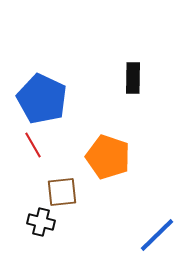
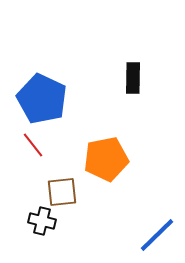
red line: rotated 8 degrees counterclockwise
orange pentagon: moved 2 px left, 2 px down; rotated 30 degrees counterclockwise
black cross: moved 1 px right, 1 px up
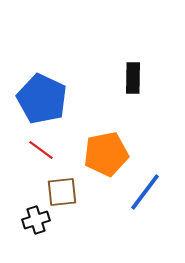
red line: moved 8 px right, 5 px down; rotated 16 degrees counterclockwise
orange pentagon: moved 5 px up
black cross: moved 6 px left, 1 px up; rotated 32 degrees counterclockwise
blue line: moved 12 px left, 43 px up; rotated 9 degrees counterclockwise
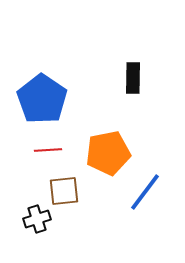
blue pentagon: rotated 9 degrees clockwise
red line: moved 7 px right; rotated 40 degrees counterclockwise
orange pentagon: moved 2 px right, 1 px up
brown square: moved 2 px right, 1 px up
black cross: moved 1 px right, 1 px up
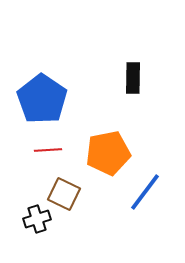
brown square: moved 3 px down; rotated 32 degrees clockwise
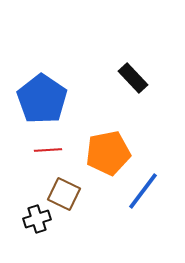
black rectangle: rotated 44 degrees counterclockwise
blue line: moved 2 px left, 1 px up
